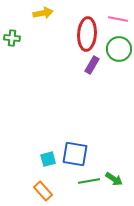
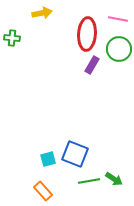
yellow arrow: moved 1 px left
blue square: rotated 12 degrees clockwise
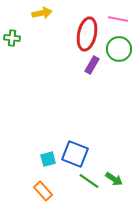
red ellipse: rotated 8 degrees clockwise
green line: rotated 45 degrees clockwise
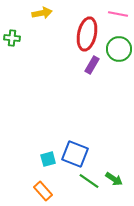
pink line: moved 5 px up
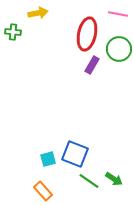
yellow arrow: moved 4 px left
green cross: moved 1 px right, 6 px up
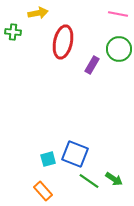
red ellipse: moved 24 px left, 8 px down
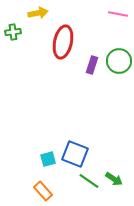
green cross: rotated 14 degrees counterclockwise
green circle: moved 12 px down
purple rectangle: rotated 12 degrees counterclockwise
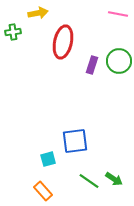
blue square: moved 13 px up; rotated 28 degrees counterclockwise
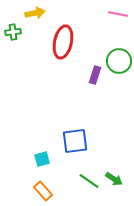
yellow arrow: moved 3 px left
purple rectangle: moved 3 px right, 10 px down
cyan square: moved 6 px left
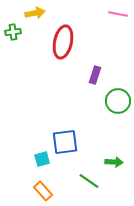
green circle: moved 1 px left, 40 px down
blue square: moved 10 px left, 1 px down
green arrow: moved 17 px up; rotated 30 degrees counterclockwise
